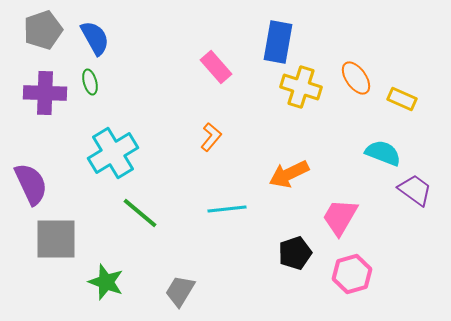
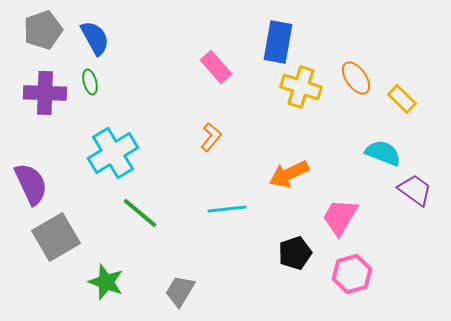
yellow rectangle: rotated 20 degrees clockwise
gray square: moved 2 px up; rotated 30 degrees counterclockwise
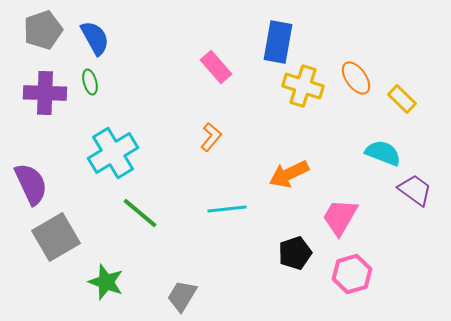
yellow cross: moved 2 px right, 1 px up
gray trapezoid: moved 2 px right, 5 px down
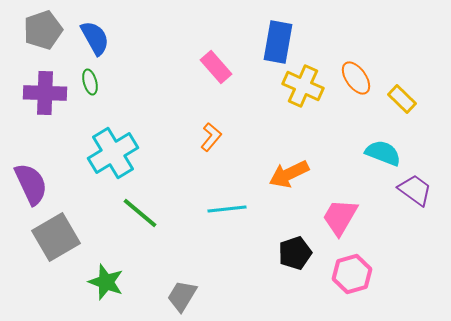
yellow cross: rotated 6 degrees clockwise
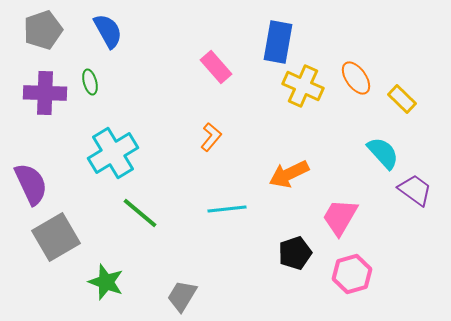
blue semicircle: moved 13 px right, 7 px up
cyan semicircle: rotated 27 degrees clockwise
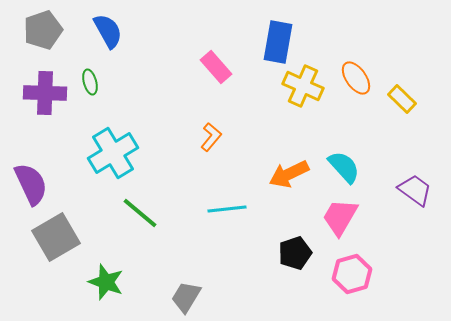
cyan semicircle: moved 39 px left, 14 px down
gray trapezoid: moved 4 px right, 1 px down
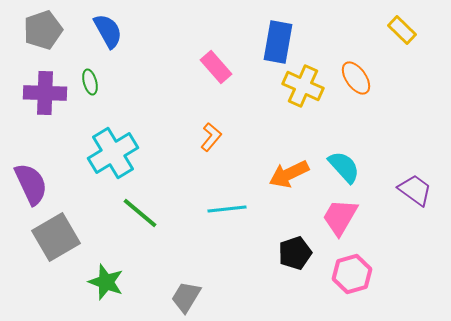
yellow rectangle: moved 69 px up
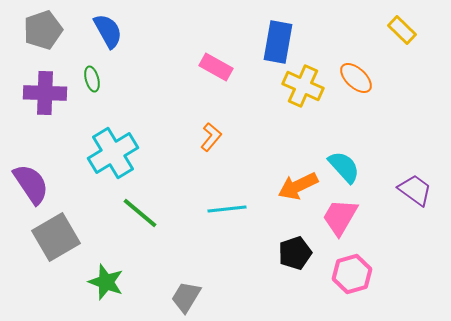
pink rectangle: rotated 20 degrees counterclockwise
orange ellipse: rotated 12 degrees counterclockwise
green ellipse: moved 2 px right, 3 px up
orange arrow: moved 9 px right, 12 px down
purple semicircle: rotated 9 degrees counterclockwise
